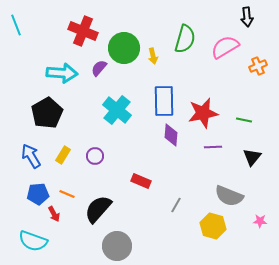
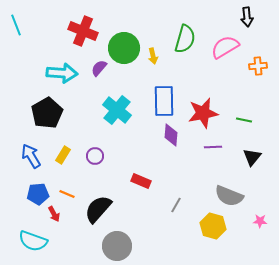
orange cross: rotated 18 degrees clockwise
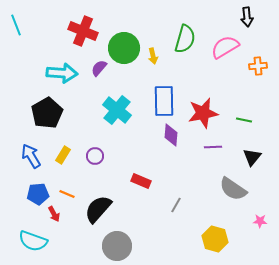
gray semicircle: moved 4 px right, 7 px up; rotated 12 degrees clockwise
yellow hexagon: moved 2 px right, 13 px down
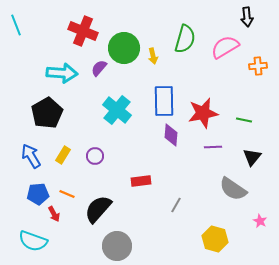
red rectangle: rotated 30 degrees counterclockwise
pink star: rotated 24 degrees clockwise
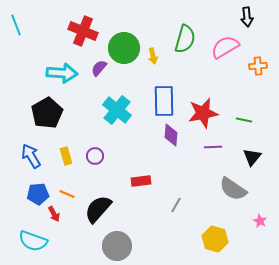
yellow rectangle: moved 3 px right, 1 px down; rotated 48 degrees counterclockwise
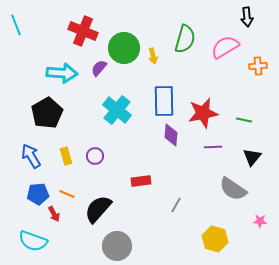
pink star: rotated 24 degrees counterclockwise
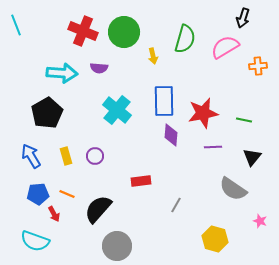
black arrow: moved 4 px left, 1 px down; rotated 24 degrees clockwise
green circle: moved 16 px up
purple semicircle: rotated 126 degrees counterclockwise
pink star: rotated 16 degrees clockwise
cyan semicircle: moved 2 px right
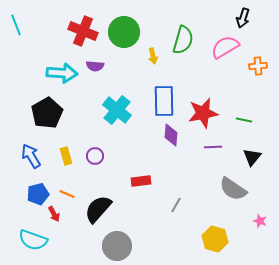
green semicircle: moved 2 px left, 1 px down
purple semicircle: moved 4 px left, 2 px up
blue pentagon: rotated 10 degrees counterclockwise
cyan semicircle: moved 2 px left, 1 px up
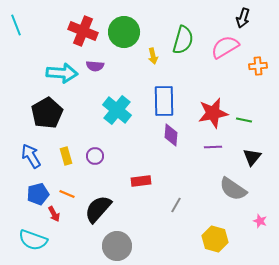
red star: moved 10 px right
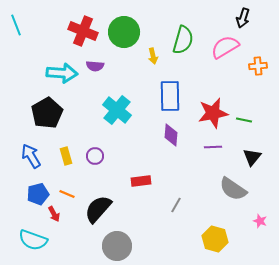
blue rectangle: moved 6 px right, 5 px up
